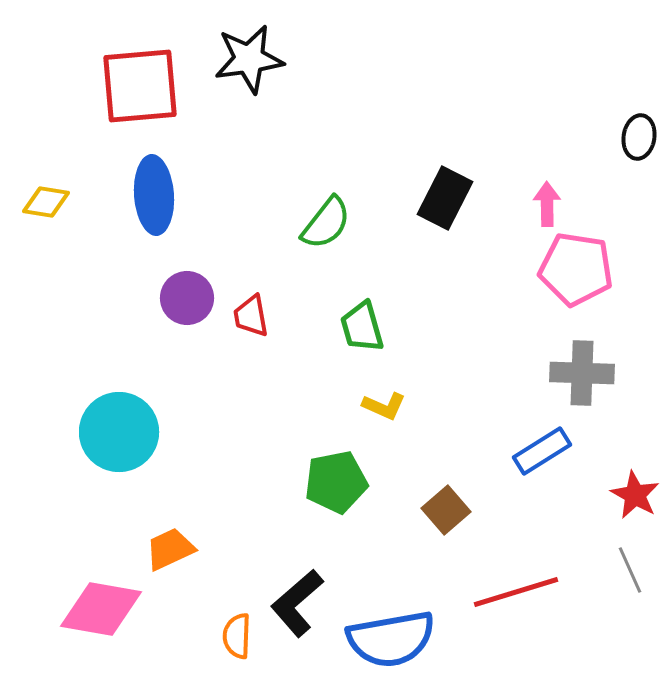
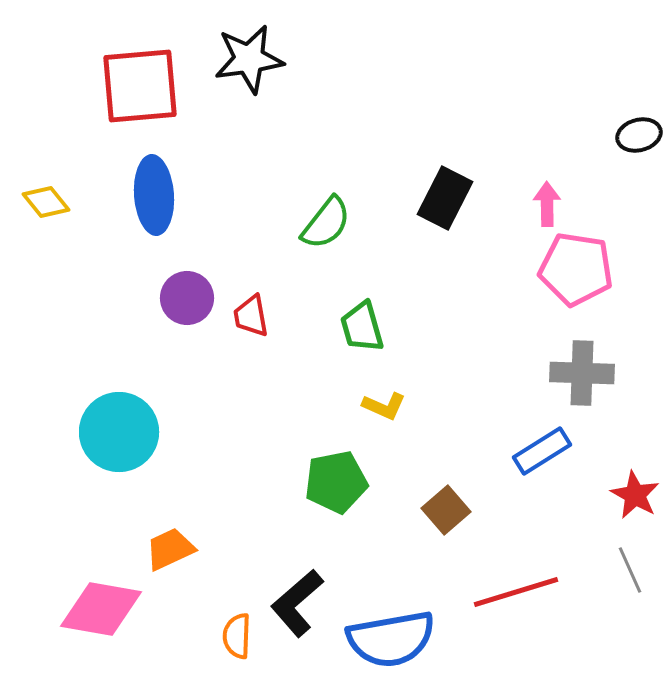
black ellipse: moved 2 px up; rotated 66 degrees clockwise
yellow diamond: rotated 42 degrees clockwise
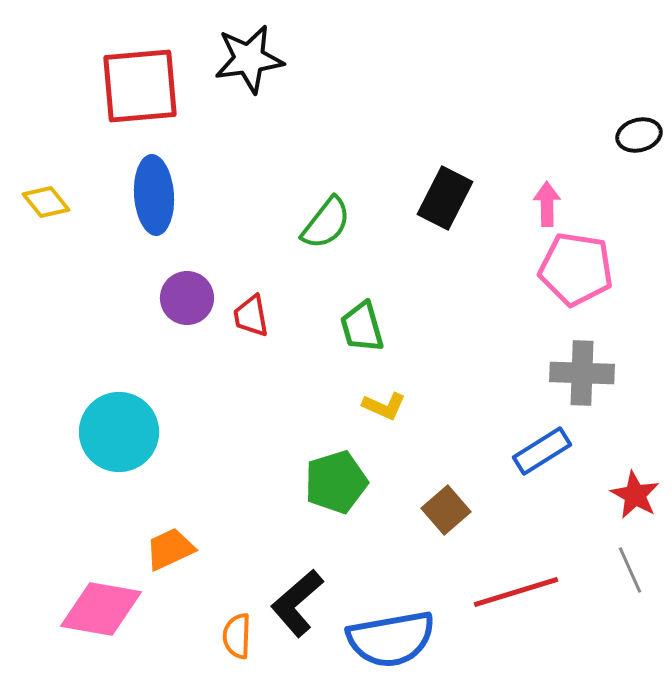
green pentagon: rotated 6 degrees counterclockwise
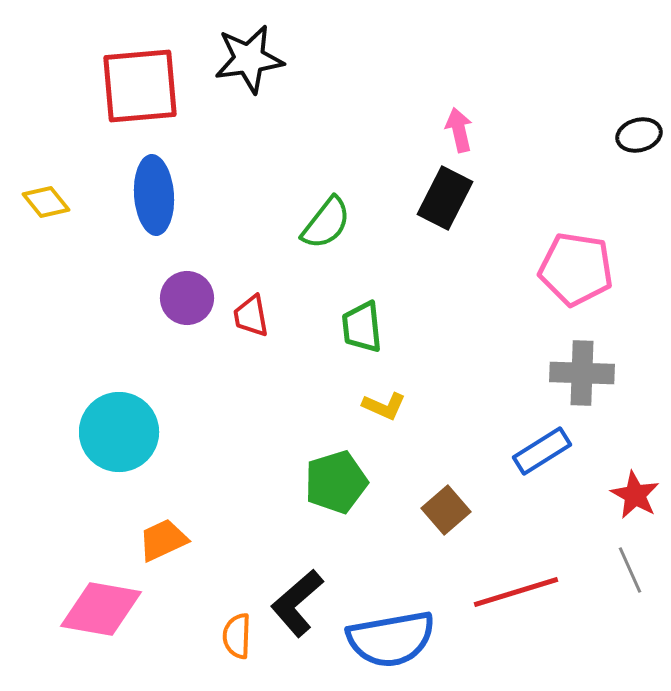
pink arrow: moved 88 px left, 74 px up; rotated 12 degrees counterclockwise
green trapezoid: rotated 10 degrees clockwise
orange trapezoid: moved 7 px left, 9 px up
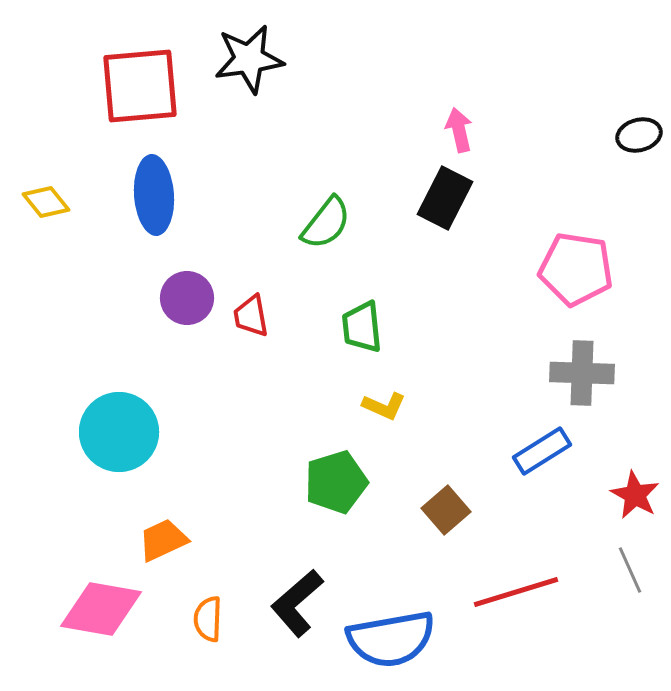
orange semicircle: moved 29 px left, 17 px up
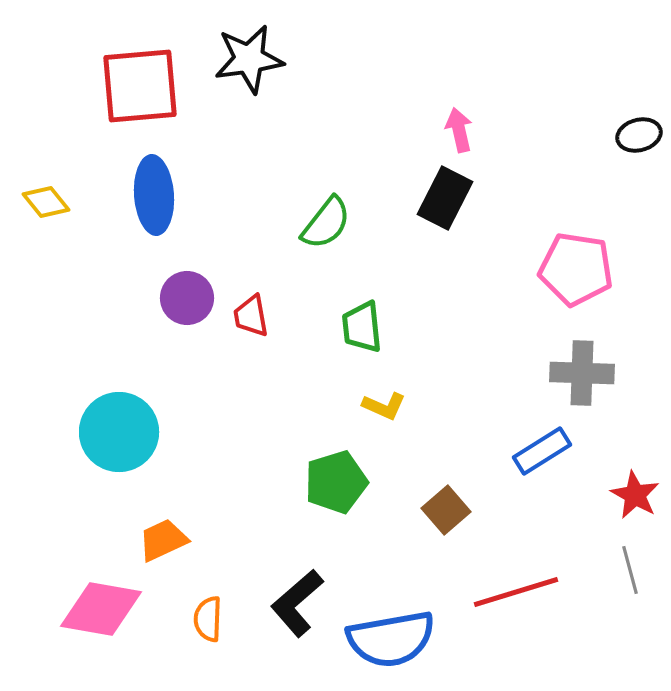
gray line: rotated 9 degrees clockwise
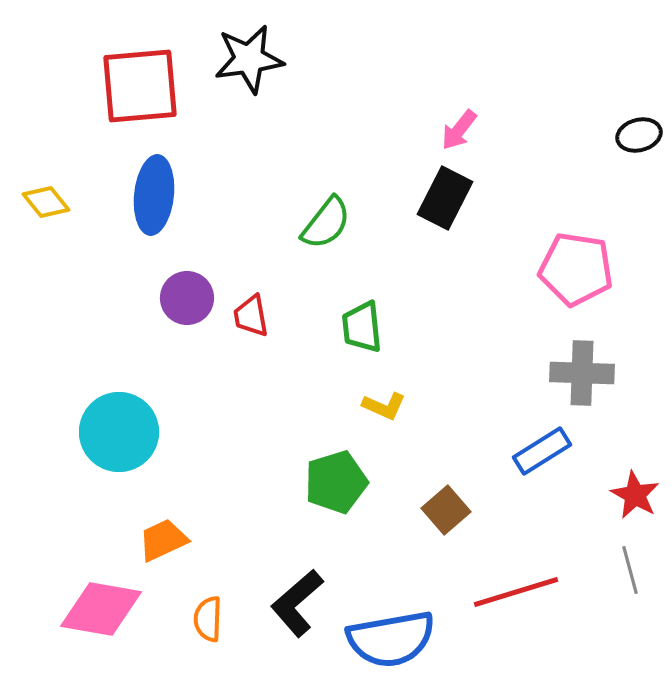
pink arrow: rotated 129 degrees counterclockwise
blue ellipse: rotated 10 degrees clockwise
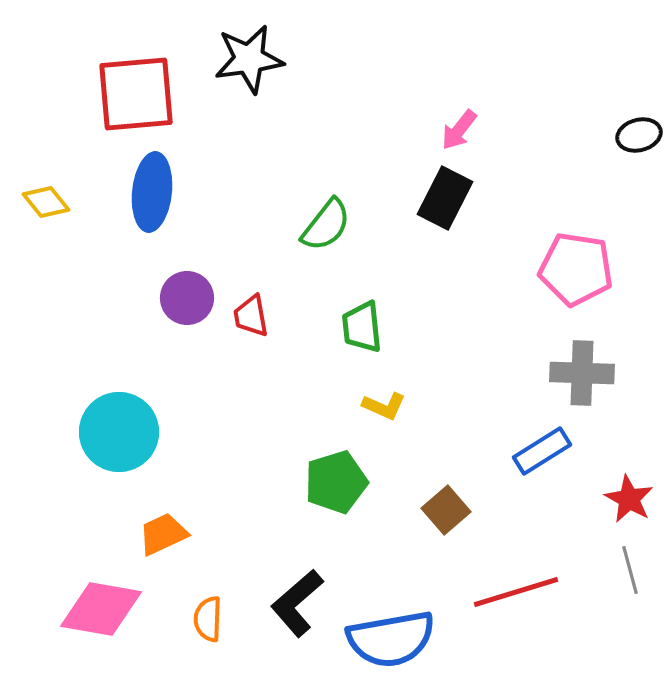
red square: moved 4 px left, 8 px down
blue ellipse: moved 2 px left, 3 px up
green semicircle: moved 2 px down
red star: moved 6 px left, 4 px down
orange trapezoid: moved 6 px up
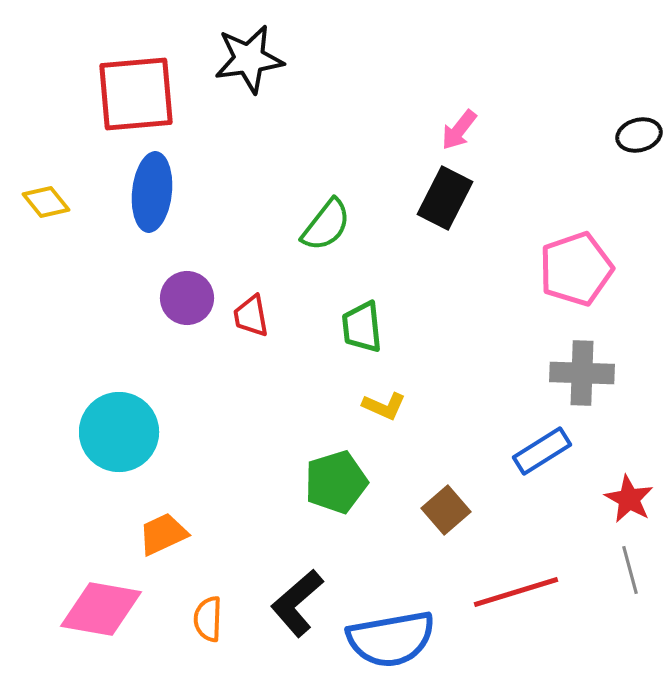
pink pentagon: rotated 28 degrees counterclockwise
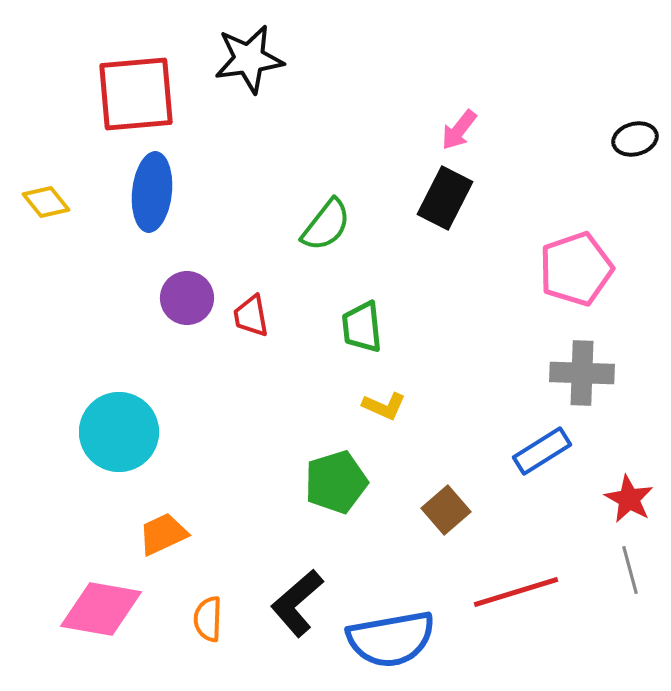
black ellipse: moved 4 px left, 4 px down
